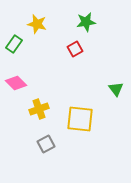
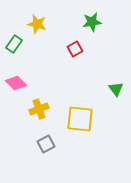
green star: moved 6 px right
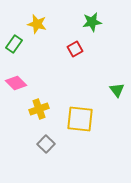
green triangle: moved 1 px right, 1 px down
gray square: rotated 18 degrees counterclockwise
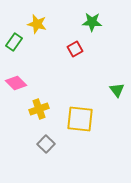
green star: rotated 12 degrees clockwise
green rectangle: moved 2 px up
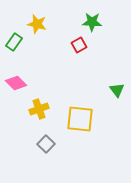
red square: moved 4 px right, 4 px up
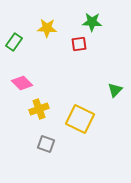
yellow star: moved 10 px right, 4 px down; rotated 12 degrees counterclockwise
red square: moved 1 px up; rotated 21 degrees clockwise
pink diamond: moved 6 px right
green triangle: moved 2 px left; rotated 21 degrees clockwise
yellow square: rotated 20 degrees clockwise
gray square: rotated 24 degrees counterclockwise
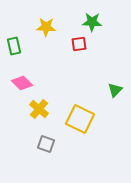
yellow star: moved 1 px left, 1 px up
green rectangle: moved 4 px down; rotated 48 degrees counterclockwise
yellow cross: rotated 30 degrees counterclockwise
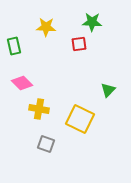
green triangle: moved 7 px left
yellow cross: rotated 30 degrees counterclockwise
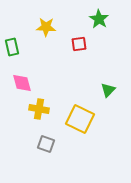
green star: moved 7 px right, 3 px up; rotated 30 degrees clockwise
green rectangle: moved 2 px left, 1 px down
pink diamond: rotated 30 degrees clockwise
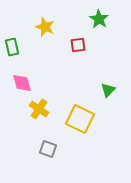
yellow star: moved 1 px left; rotated 18 degrees clockwise
red square: moved 1 px left, 1 px down
yellow cross: rotated 24 degrees clockwise
gray square: moved 2 px right, 5 px down
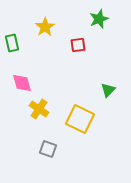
green star: rotated 18 degrees clockwise
yellow star: rotated 18 degrees clockwise
green rectangle: moved 4 px up
